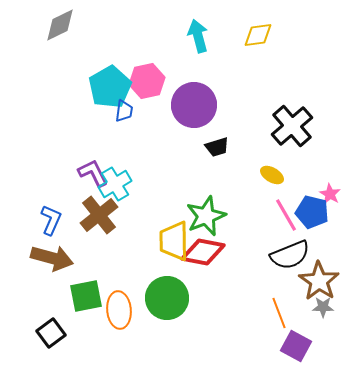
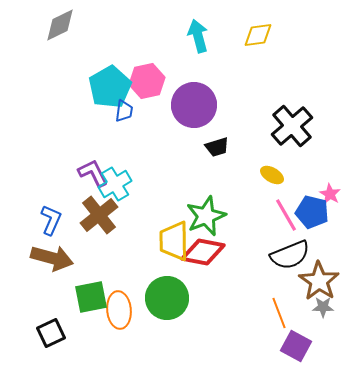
green square: moved 5 px right, 1 px down
black square: rotated 12 degrees clockwise
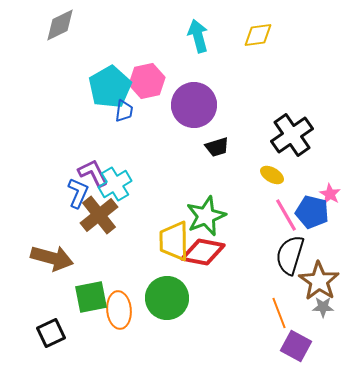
black cross: moved 9 px down; rotated 6 degrees clockwise
blue L-shape: moved 27 px right, 27 px up
black semicircle: rotated 129 degrees clockwise
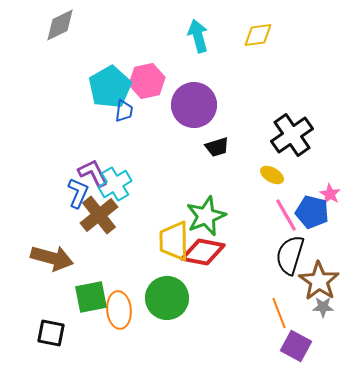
black square: rotated 36 degrees clockwise
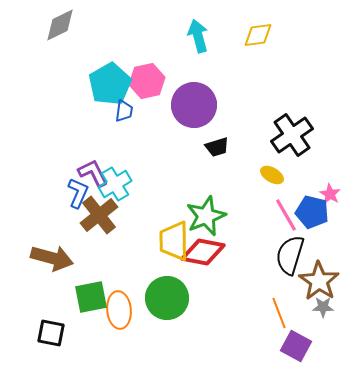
cyan pentagon: moved 3 px up
